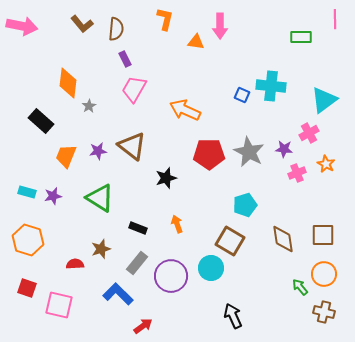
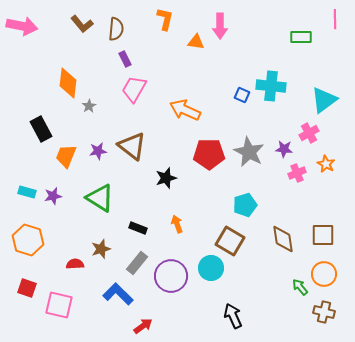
black rectangle at (41, 121): moved 8 px down; rotated 20 degrees clockwise
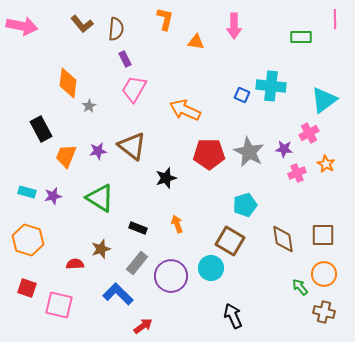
pink arrow at (220, 26): moved 14 px right
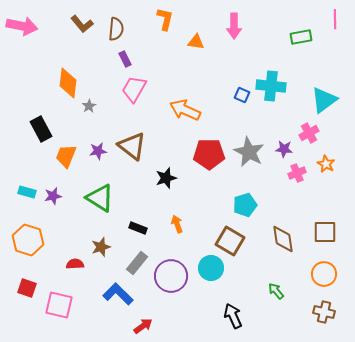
green rectangle at (301, 37): rotated 10 degrees counterclockwise
brown square at (323, 235): moved 2 px right, 3 px up
brown star at (101, 249): moved 2 px up
green arrow at (300, 287): moved 24 px left, 4 px down
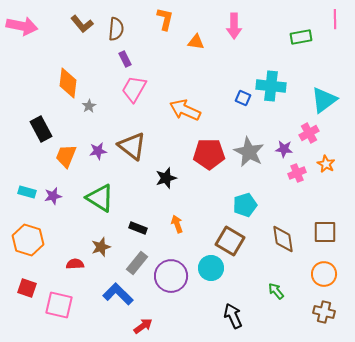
blue square at (242, 95): moved 1 px right, 3 px down
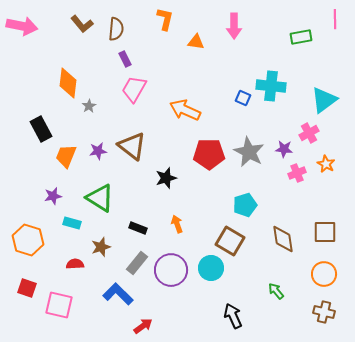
cyan rectangle at (27, 192): moved 45 px right, 31 px down
purple circle at (171, 276): moved 6 px up
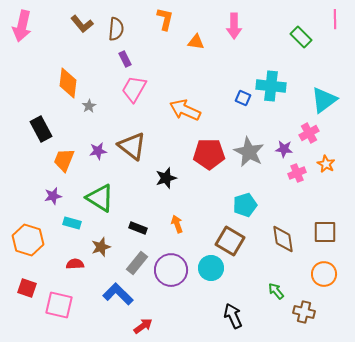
pink arrow at (22, 26): rotated 92 degrees clockwise
green rectangle at (301, 37): rotated 55 degrees clockwise
orange trapezoid at (66, 156): moved 2 px left, 4 px down
brown cross at (324, 312): moved 20 px left
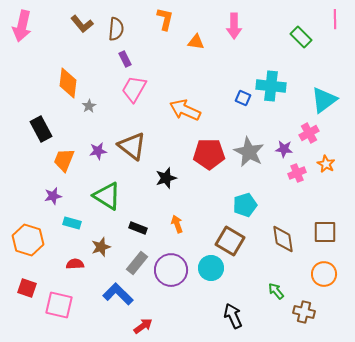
green triangle at (100, 198): moved 7 px right, 2 px up
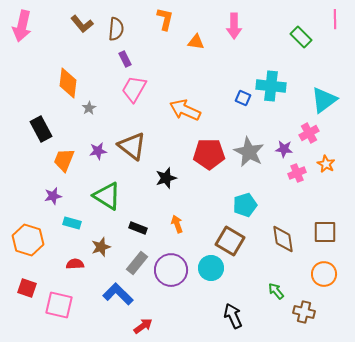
gray star at (89, 106): moved 2 px down
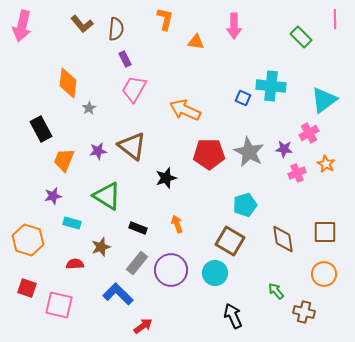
cyan circle at (211, 268): moved 4 px right, 5 px down
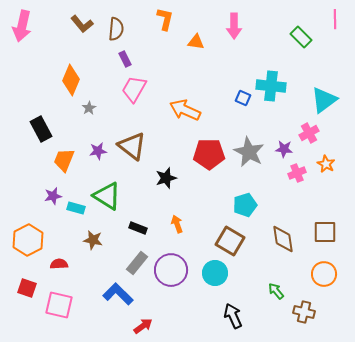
orange diamond at (68, 83): moved 3 px right, 3 px up; rotated 16 degrees clockwise
cyan rectangle at (72, 223): moved 4 px right, 15 px up
orange hexagon at (28, 240): rotated 16 degrees clockwise
brown star at (101, 247): moved 8 px left, 7 px up; rotated 30 degrees clockwise
red semicircle at (75, 264): moved 16 px left
